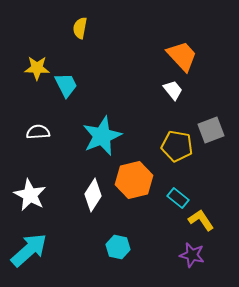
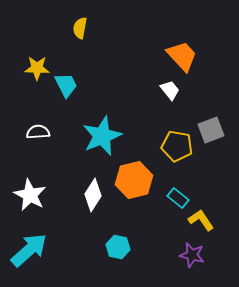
white trapezoid: moved 3 px left
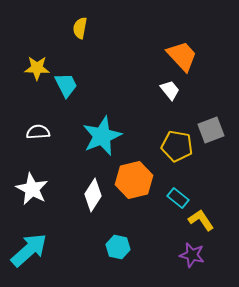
white star: moved 2 px right, 6 px up
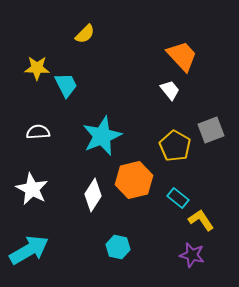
yellow semicircle: moved 5 px right, 6 px down; rotated 145 degrees counterclockwise
yellow pentagon: moved 2 px left; rotated 20 degrees clockwise
cyan arrow: rotated 12 degrees clockwise
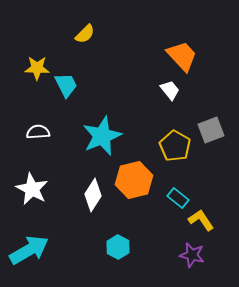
cyan hexagon: rotated 15 degrees clockwise
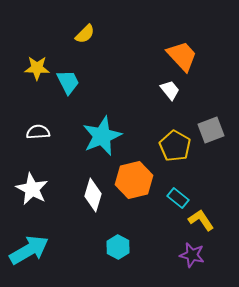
cyan trapezoid: moved 2 px right, 3 px up
white diamond: rotated 16 degrees counterclockwise
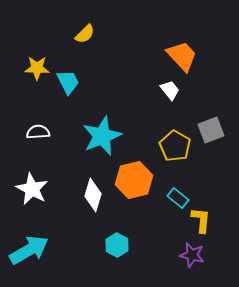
yellow L-shape: rotated 40 degrees clockwise
cyan hexagon: moved 1 px left, 2 px up
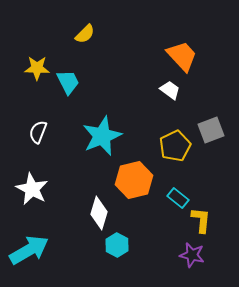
white trapezoid: rotated 15 degrees counterclockwise
white semicircle: rotated 65 degrees counterclockwise
yellow pentagon: rotated 16 degrees clockwise
white diamond: moved 6 px right, 18 px down
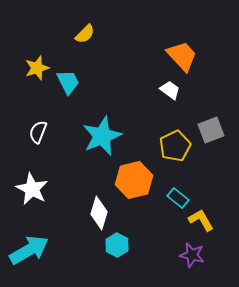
yellow star: rotated 20 degrees counterclockwise
yellow L-shape: rotated 36 degrees counterclockwise
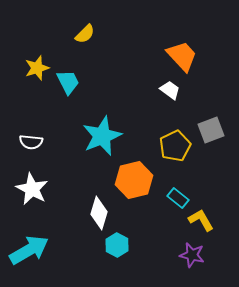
white semicircle: moved 7 px left, 10 px down; rotated 105 degrees counterclockwise
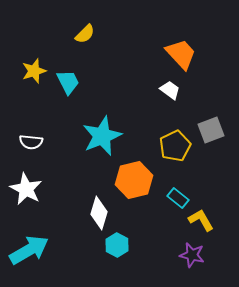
orange trapezoid: moved 1 px left, 2 px up
yellow star: moved 3 px left, 3 px down
white star: moved 6 px left
